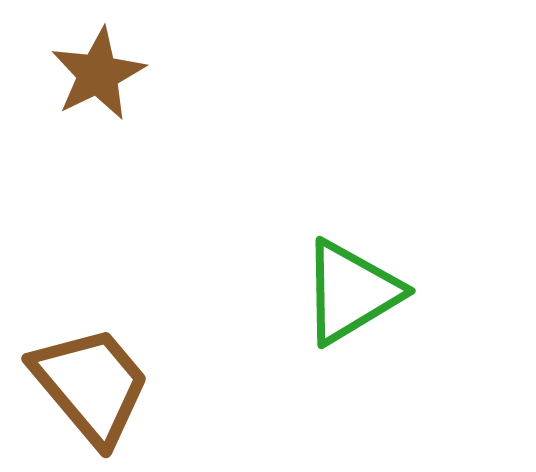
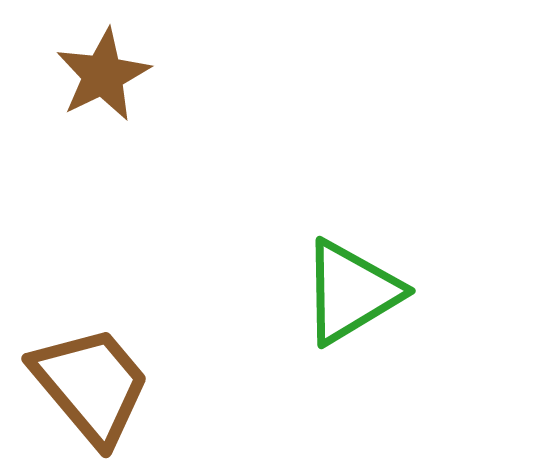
brown star: moved 5 px right, 1 px down
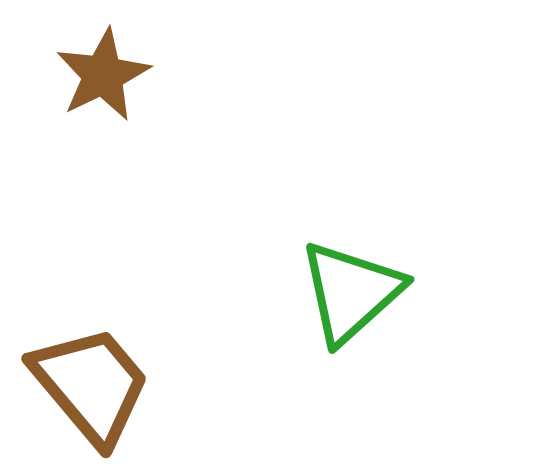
green triangle: rotated 11 degrees counterclockwise
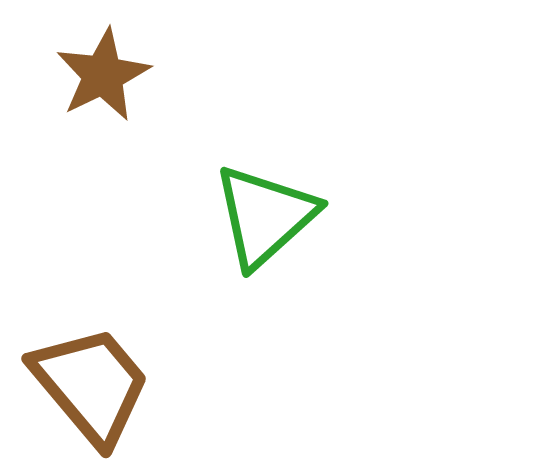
green triangle: moved 86 px left, 76 px up
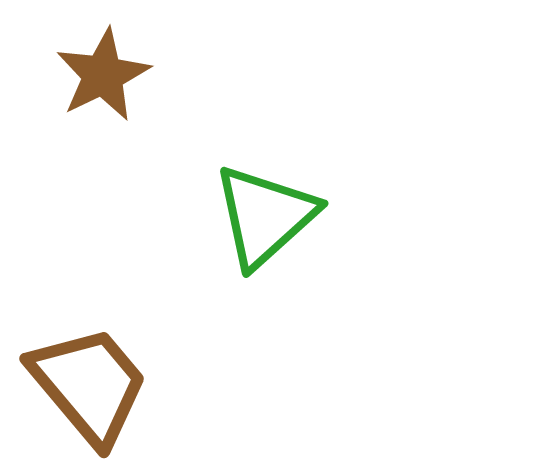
brown trapezoid: moved 2 px left
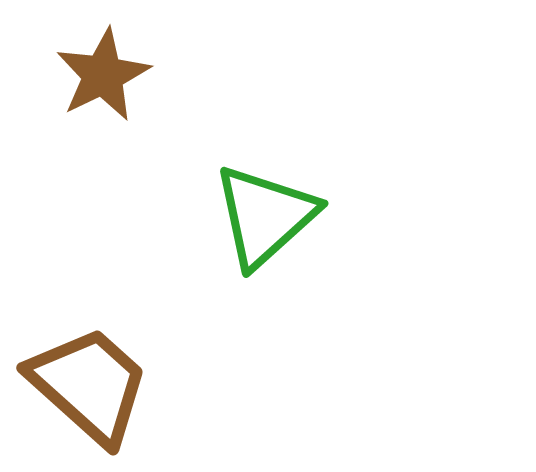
brown trapezoid: rotated 8 degrees counterclockwise
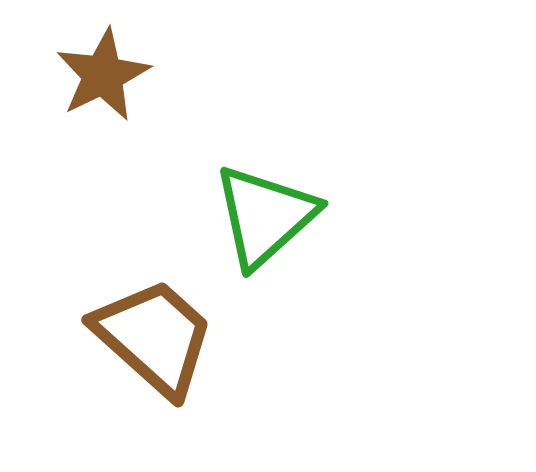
brown trapezoid: moved 65 px right, 48 px up
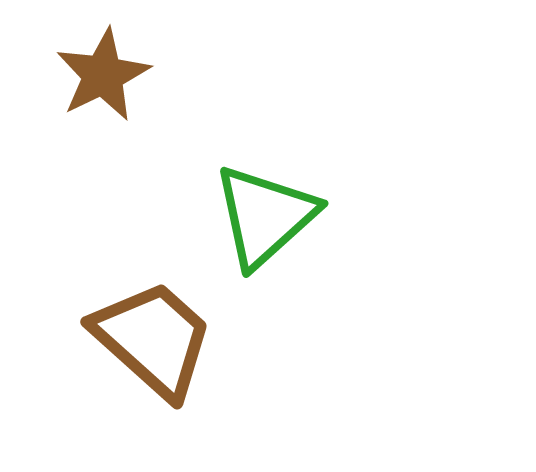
brown trapezoid: moved 1 px left, 2 px down
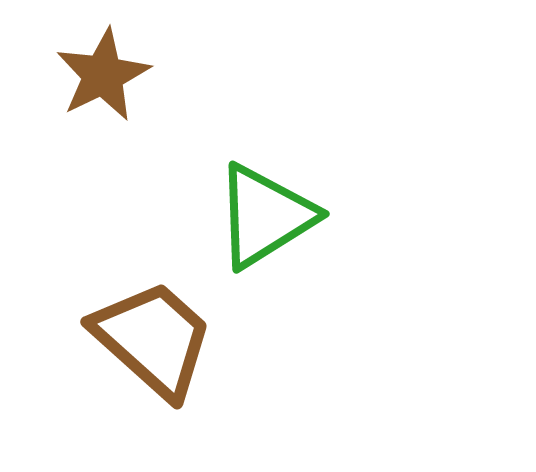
green triangle: rotated 10 degrees clockwise
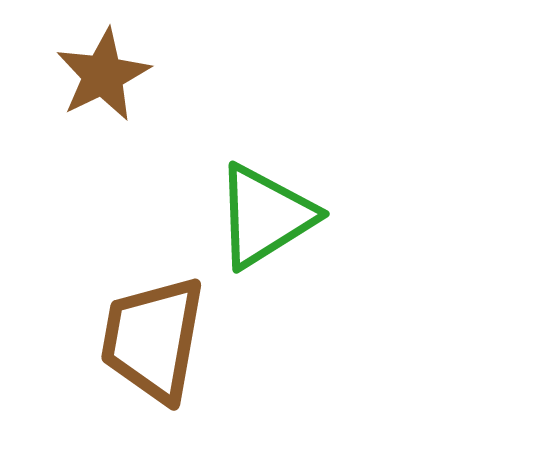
brown trapezoid: rotated 122 degrees counterclockwise
